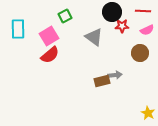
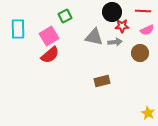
gray triangle: rotated 24 degrees counterclockwise
gray arrow: moved 33 px up
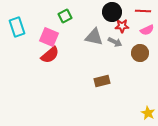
cyan rectangle: moved 1 px left, 2 px up; rotated 18 degrees counterclockwise
pink square: moved 1 px down; rotated 36 degrees counterclockwise
gray arrow: rotated 32 degrees clockwise
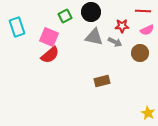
black circle: moved 21 px left
